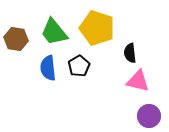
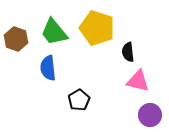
brown hexagon: rotated 10 degrees clockwise
black semicircle: moved 2 px left, 1 px up
black pentagon: moved 34 px down
purple circle: moved 1 px right, 1 px up
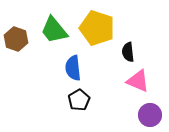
green trapezoid: moved 2 px up
blue semicircle: moved 25 px right
pink triangle: rotated 10 degrees clockwise
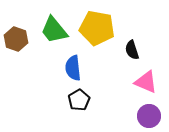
yellow pentagon: rotated 8 degrees counterclockwise
black semicircle: moved 4 px right, 2 px up; rotated 12 degrees counterclockwise
pink triangle: moved 8 px right, 1 px down
purple circle: moved 1 px left, 1 px down
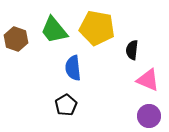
black semicircle: rotated 24 degrees clockwise
pink triangle: moved 2 px right, 2 px up
black pentagon: moved 13 px left, 5 px down
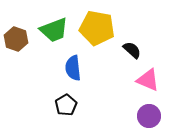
green trapezoid: rotated 72 degrees counterclockwise
black semicircle: rotated 126 degrees clockwise
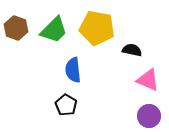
green trapezoid: rotated 24 degrees counterclockwise
brown hexagon: moved 11 px up
black semicircle: rotated 30 degrees counterclockwise
blue semicircle: moved 2 px down
black pentagon: rotated 10 degrees counterclockwise
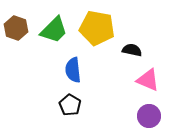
black pentagon: moved 4 px right
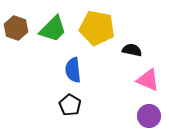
green trapezoid: moved 1 px left, 1 px up
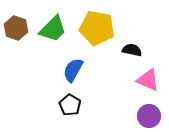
blue semicircle: rotated 35 degrees clockwise
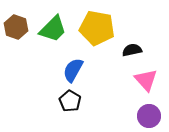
brown hexagon: moved 1 px up
black semicircle: rotated 24 degrees counterclockwise
pink triangle: moved 2 px left; rotated 25 degrees clockwise
black pentagon: moved 4 px up
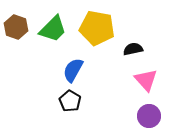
black semicircle: moved 1 px right, 1 px up
